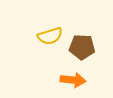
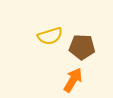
orange arrow: rotated 65 degrees counterclockwise
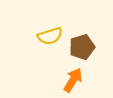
brown pentagon: rotated 20 degrees counterclockwise
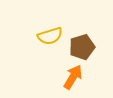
orange arrow: moved 3 px up
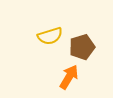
orange arrow: moved 4 px left
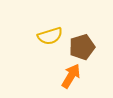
orange arrow: moved 2 px right, 1 px up
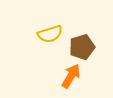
yellow semicircle: moved 2 px up
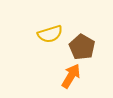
brown pentagon: rotated 25 degrees counterclockwise
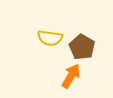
yellow semicircle: moved 4 px down; rotated 25 degrees clockwise
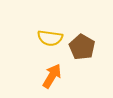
orange arrow: moved 19 px left
